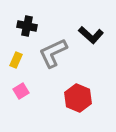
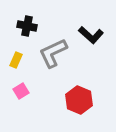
red hexagon: moved 1 px right, 2 px down
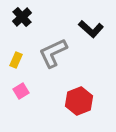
black cross: moved 5 px left, 9 px up; rotated 36 degrees clockwise
black L-shape: moved 6 px up
red hexagon: moved 1 px down; rotated 16 degrees clockwise
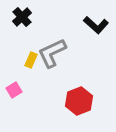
black L-shape: moved 5 px right, 4 px up
gray L-shape: moved 1 px left
yellow rectangle: moved 15 px right
pink square: moved 7 px left, 1 px up
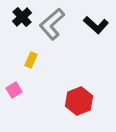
gray L-shape: moved 29 px up; rotated 16 degrees counterclockwise
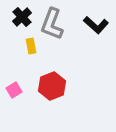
gray L-shape: rotated 28 degrees counterclockwise
yellow rectangle: moved 14 px up; rotated 35 degrees counterclockwise
red hexagon: moved 27 px left, 15 px up
